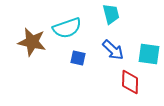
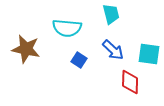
cyan semicircle: rotated 24 degrees clockwise
brown star: moved 6 px left, 7 px down
blue square: moved 1 px right, 2 px down; rotated 21 degrees clockwise
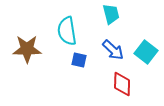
cyan semicircle: moved 3 px down; rotated 76 degrees clockwise
brown star: moved 1 px right; rotated 12 degrees counterclockwise
cyan square: moved 3 px left, 2 px up; rotated 30 degrees clockwise
blue square: rotated 21 degrees counterclockwise
red diamond: moved 8 px left, 2 px down
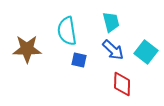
cyan trapezoid: moved 8 px down
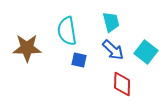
brown star: moved 1 px up
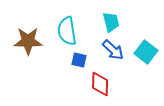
brown star: moved 1 px right, 7 px up
red diamond: moved 22 px left
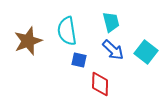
brown star: rotated 20 degrees counterclockwise
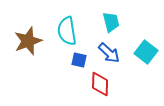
blue arrow: moved 4 px left, 3 px down
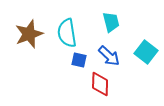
cyan semicircle: moved 2 px down
brown star: moved 1 px right, 7 px up
blue arrow: moved 3 px down
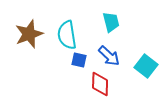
cyan semicircle: moved 2 px down
cyan square: moved 14 px down
